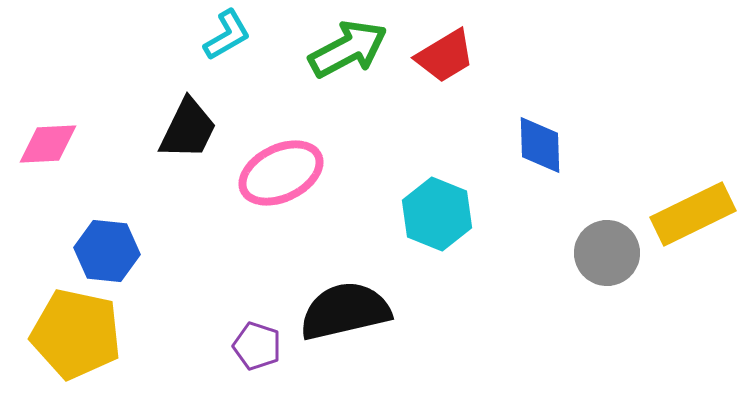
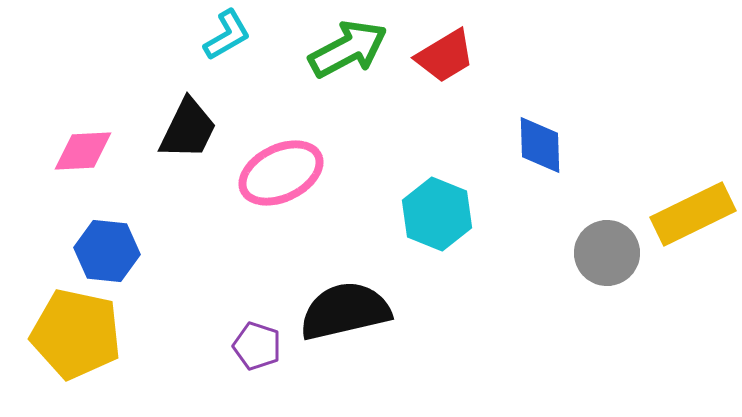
pink diamond: moved 35 px right, 7 px down
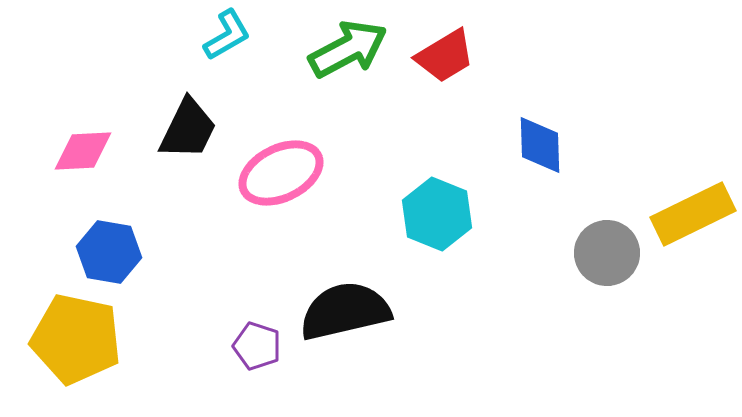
blue hexagon: moved 2 px right, 1 px down; rotated 4 degrees clockwise
yellow pentagon: moved 5 px down
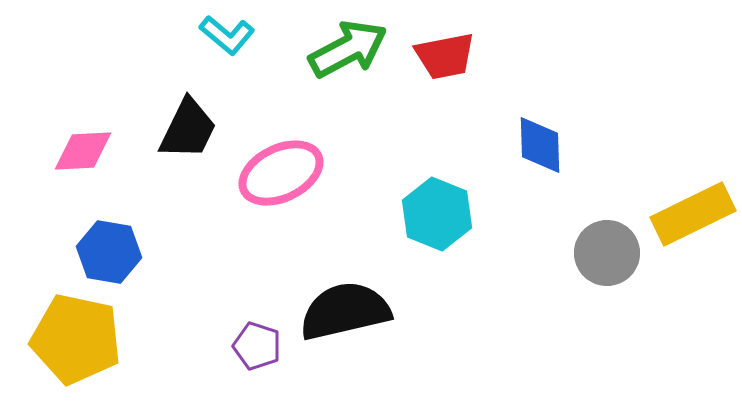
cyan L-shape: rotated 70 degrees clockwise
red trapezoid: rotated 20 degrees clockwise
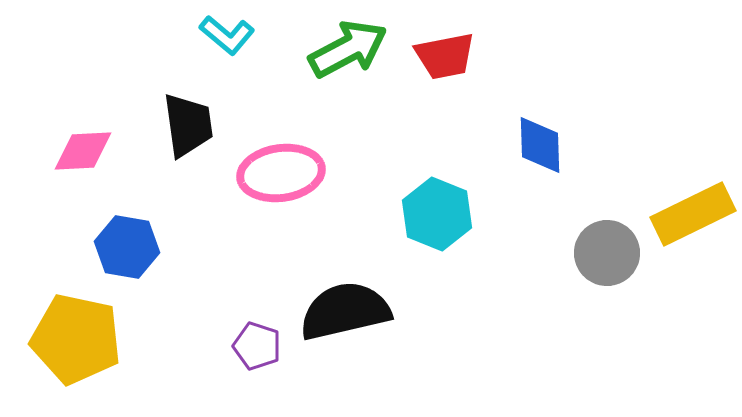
black trapezoid: moved 4 px up; rotated 34 degrees counterclockwise
pink ellipse: rotated 18 degrees clockwise
blue hexagon: moved 18 px right, 5 px up
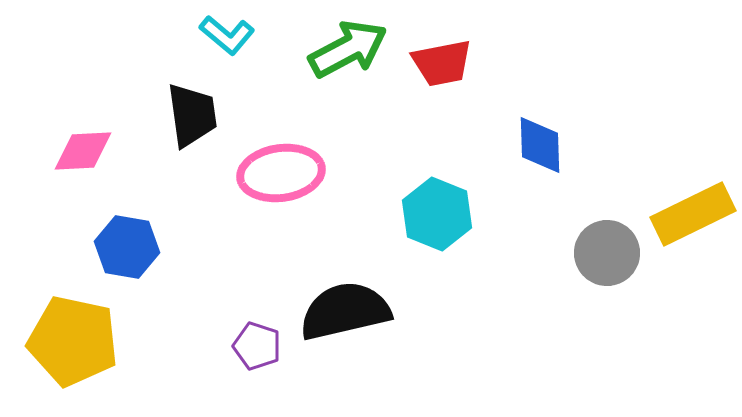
red trapezoid: moved 3 px left, 7 px down
black trapezoid: moved 4 px right, 10 px up
yellow pentagon: moved 3 px left, 2 px down
